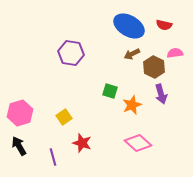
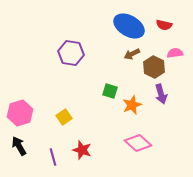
red star: moved 7 px down
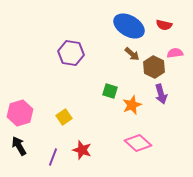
brown arrow: rotated 112 degrees counterclockwise
purple line: rotated 36 degrees clockwise
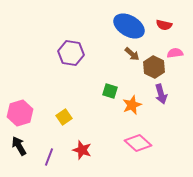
purple line: moved 4 px left
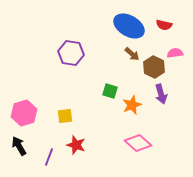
pink hexagon: moved 4 px right
yellow square: moved 1 px right, 1 px up; rotated 28 degrees clockwise
red star: moved 6 px left, 5 px up
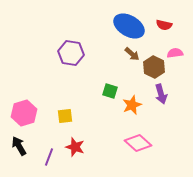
red star: moved 1 px left, 2 px down
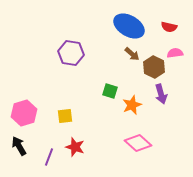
red semicircle: moved 5 px right, 2 px down
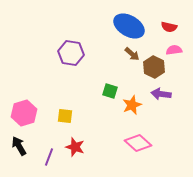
pink semicircle: moved 1 px left, 3 px up
purple arrow: rotated 114 degrees clockwise
yellow square: rotated 14 degrees clockwise
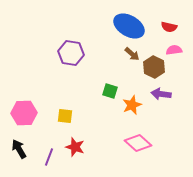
pink hexagon: rotated 15 degrees clockwise
black arrow: moved 3 px down
